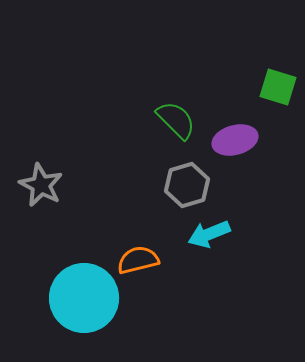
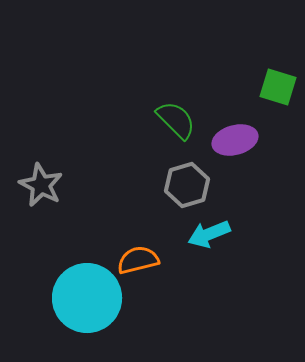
cyan circle: moved 3 px right
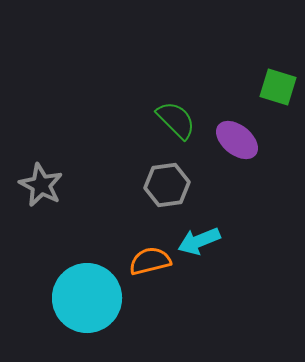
purple ellipse: moved 2 px right; rotated 54 degrees clockwise
gray hexagon: moved 20 px left; rotated 9 degrees clockwise
cyan arrow: moved 10 px left, 7 px down
orange semicircle: moved 12 px right, 1 px down
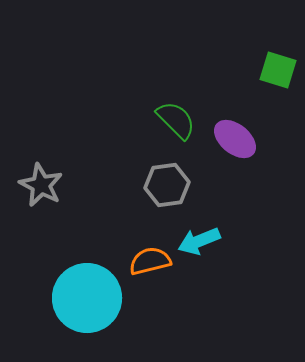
green square: moved 17 px up
purple ellipse: moved 2 px left, 1 px up
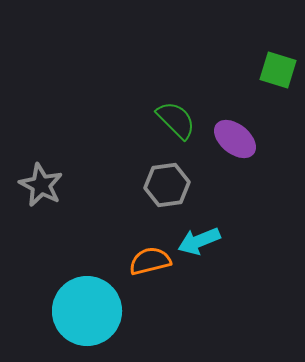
cyan circle: moved 13 px down
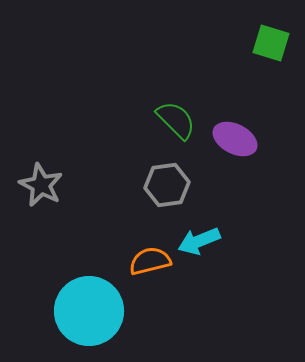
green square: moved 7 px left, 27 px up
purple ellipse: rotated 12 degrees counterclockwise
cyan circle: moved 2 px right
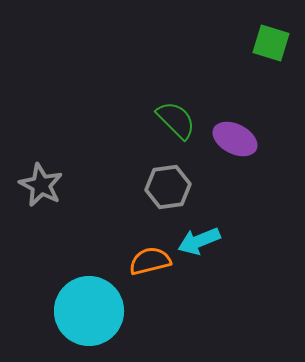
gray hexagon: moved 1 px right, 2 px down
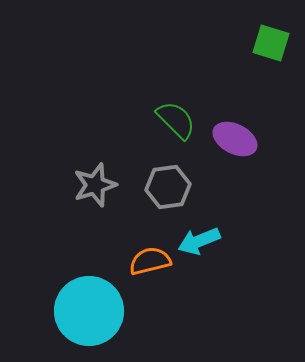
gray star: moved 54 px right; rotated 27 degrees clockwise
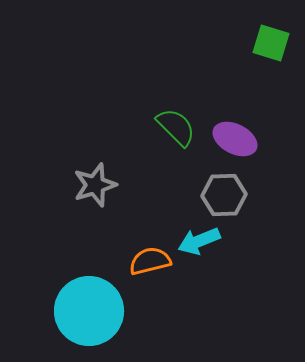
green semicircle: moved 7 px down
gray hexagon: moved 56 px right, 8 px down; rotated 6 degrees clockwise
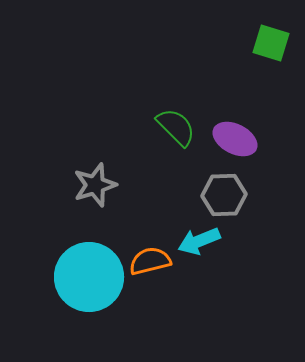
cyan circle: moved 34 px up
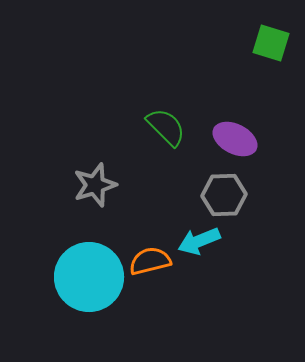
green semicircle: moved 10 px left
